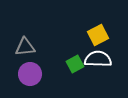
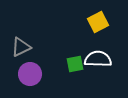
yellow square: moved 13 px up
gray triangle: moved 4 px left; rotated 20 degrees counterclockwise
green square: rotated 18 degrees clockwise
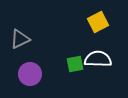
gray triangle: moved 1 px left, 8 px up
